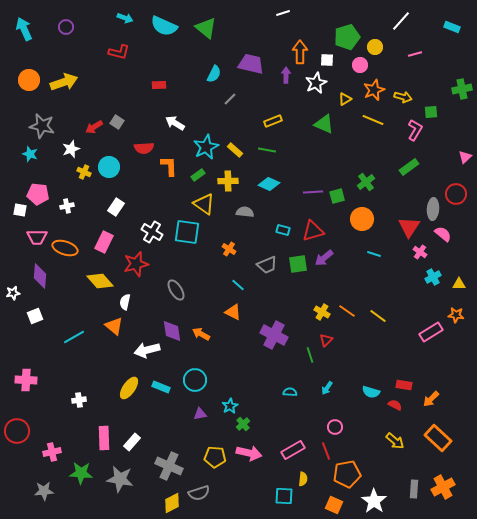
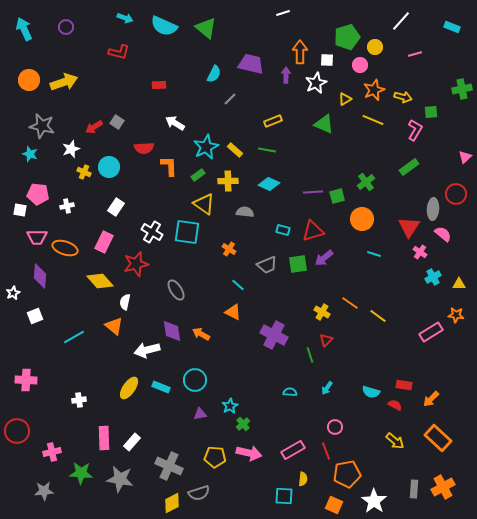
white star at (13, 293): rotated 16 degrees counterclockwise
orange line at (347, 311): moved 3 px right, 8 px up
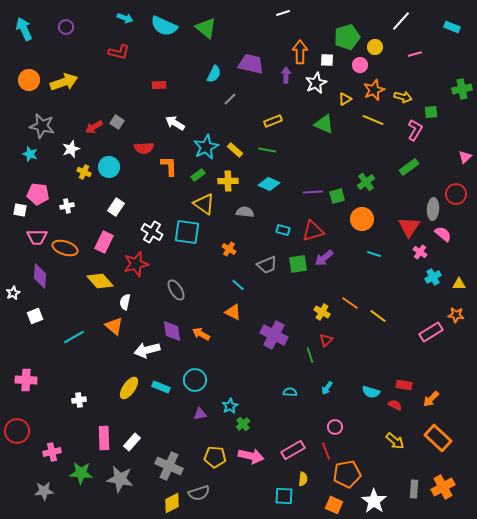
pink arrow at (249, 453): moved 2 px right, 3 px down
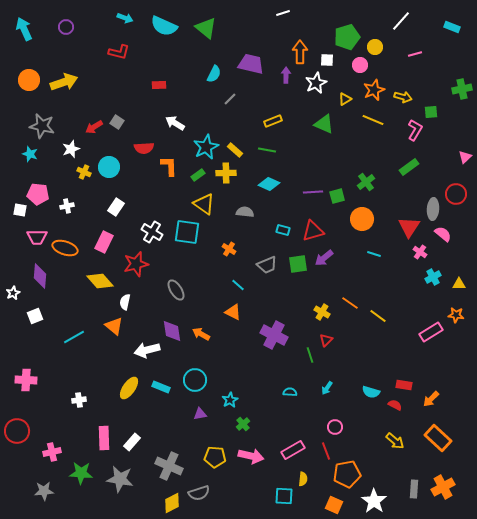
yellow cross at (228, 181): moved 2 px left, 8 px up
cyan star at (230, 406): moved 6 px up
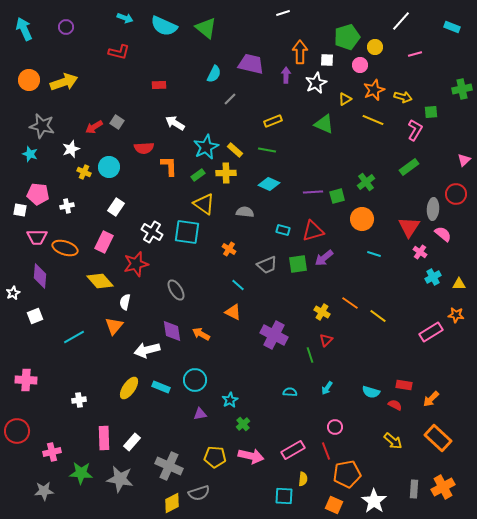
pink triangle at (465, 157): moved 1 px left, 3 px down
orange triangle at (114, 326): rotated 30 degrees clockwise
yellow arrow at (395, 441): moved 2 px left
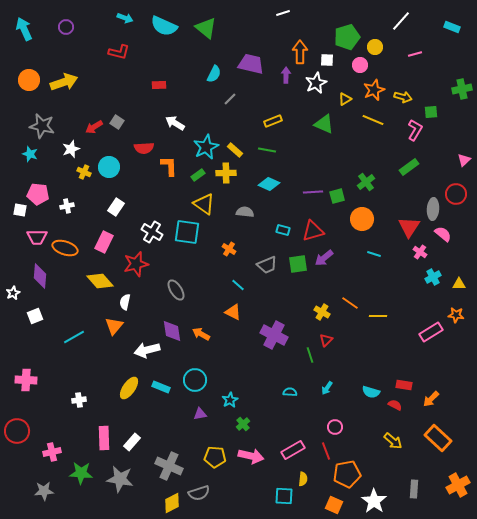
yellow line at (378, 316): rotated 36 degrees counterclockwise
orange cross at (443, 487): moved 15 px right, 2 px up
